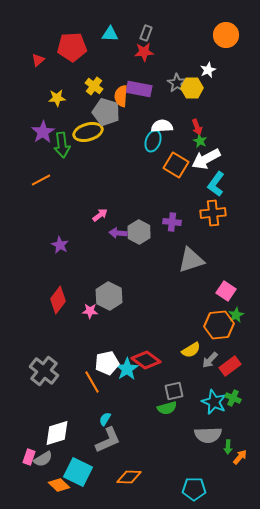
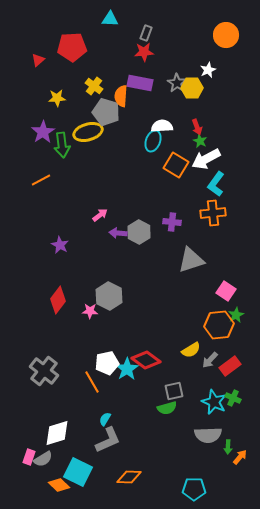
cyan triangle at (110, 34): moved 15 px up
purple rectangle at (139, 89): moved 1 px right, 6 px up
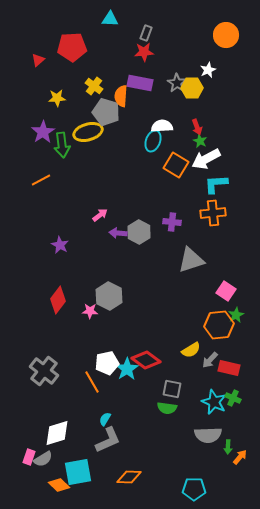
cyan L-shape at (216, 184): rotated 50 degrees clockwise
red rectangle at (230, 366): moved 1 px left, 2 px down; rotated 50 degrees clockwise
gray square at (174, 391): moved 2 px left, 2 px up; rotated 24 degrees clockwise
green semicircle at (167, 408): rotated 24 degrees clockwise
cyan square at (78, 472): rotated 36 degrees counterclockwise
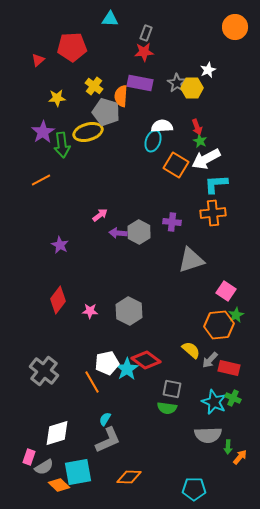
orange circle at (226, 35): moved 9 px right, 8 px up
gray hexagon at (109, 296): moved 20 px right, 15 px down
yellow semicircle at (191, 350): rotated 108 degrees counterclockwise
gray semicircle at (43, 459): moved 1 px right, 8 px down
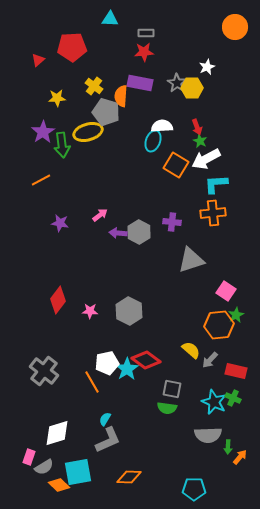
gray rectangle at (146, 33): rotated 70 degrees clockwise
white star at (208, 70): moved 1 px left, 3 px up
purple star at (60, 245): moved 22 px up; rotated 18 degrees counterclockwise
red rectangle at (229, 368): moved 7 px right, 3 px down
